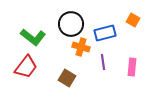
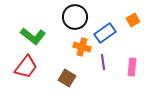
orange square: rotated 32 degrees clockwise
black circle: moved 4 px right, 7 px up
blue rectangle: rotated 20 degrees counterclockwise
green L-shape: moved 1 px up
orange cross: moved 1 px right
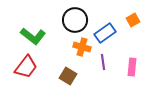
black circle: moved 3 px down
brown square: moved 1 px right, 2 px up
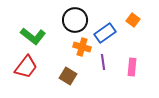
orange square: rotated 24 degrees counterclockwise
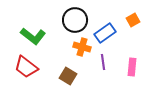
orange square: rotated 24 degrees clockwise
red trapezoid: rotated 90 degrees clockwise
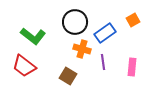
black circle: moved 2 px down
orange cross: moved 2 px down
red trapezoid: moved 2 px left, 1 px up
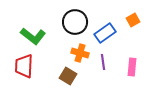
orange cross: moved 2 px left, 4 px down
red trapezoid: rotated 55 degrees clockwise
